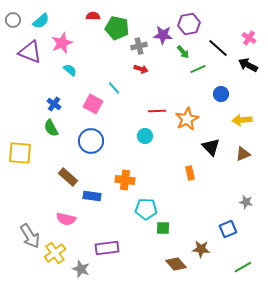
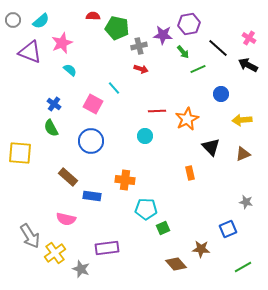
green square at (163, 228): rotated 24 degrees counterclockwise
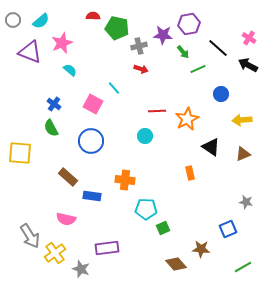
black triangle at (211, 147): rotated 12 degrees counterclockwise
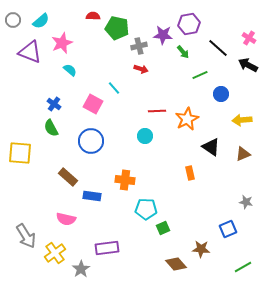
green line at (198, 69): moved 2 px right, 6 px down
gray arrow at (30, 236): moved 4 px left
gray star at (81, 269): rotated 18 degrees clockwise
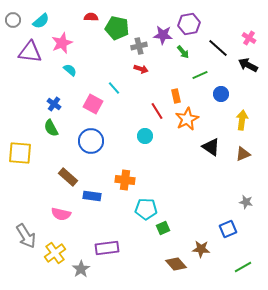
red semicircle at (93, 16): moved 2 px left, 1 px down
purple triangle at (30, 52): rotated 15 degrees counterclockwise
red line at (157, 111): rotated 60 degrees clockwise
yellow arrow at (242, 120): rotated 102 degrees clockwise
orange rectangle at (190, 173): moved 14 px left, 77 px up
pink semicircle at (66, 219): moved 5 px left, 5 px up
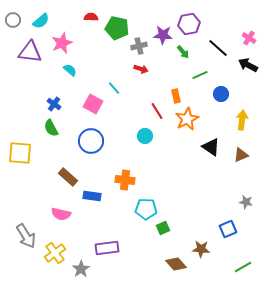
brown triangle at (243, 154): moved 2 px left, 1 px down
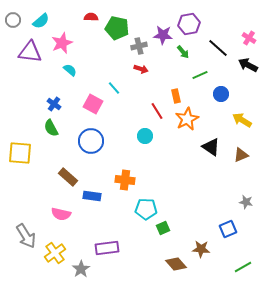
yellow arrow at (242, 120): rotated 66 degrees counterclockwise
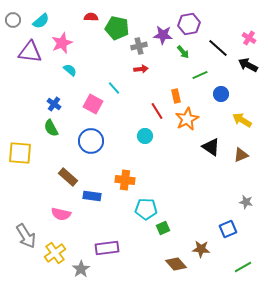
red arrow at (141, 69): rotated 24 degrees counterclockwise
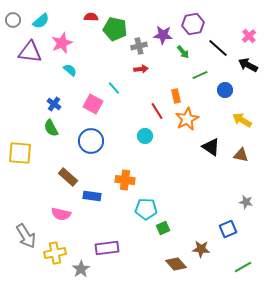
purple hexagon at (189, 24): moved 4 px right
green pentagon at (117, 28): moved 2 px left, 1 px down
pink cross at (249, 38): moved 2 px up; rotated 16 degrees clockwise
blue circle at (221, 94): moved 4 px right, 4 px up
brown triangle at (241, 155): rotated 35 degrees clockwise
yellow cross at (55, 253): rotated 25 degrees clockwise
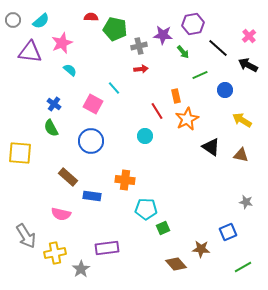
blue square at (228, 229): moved 3 px down
